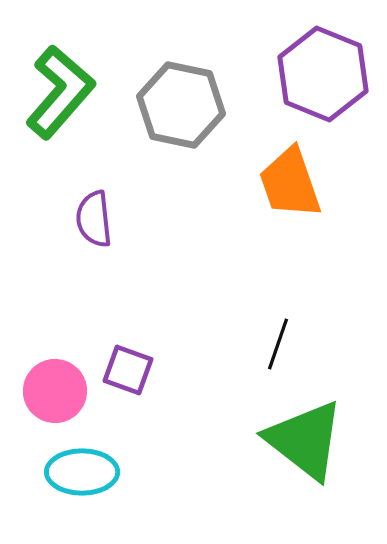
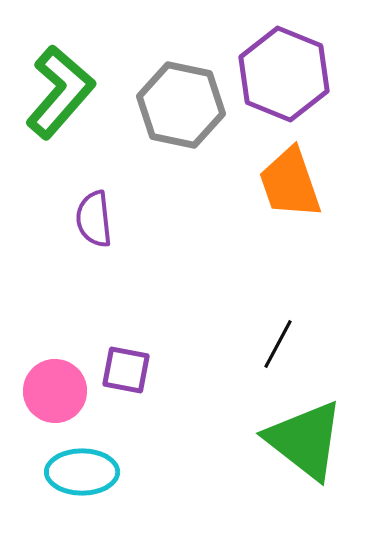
purple hexagon: moved 39 px left
black line: rotated 9 degrees clockwise
purple square: moved 2 px left; rotated 9 degrees counterclockwise
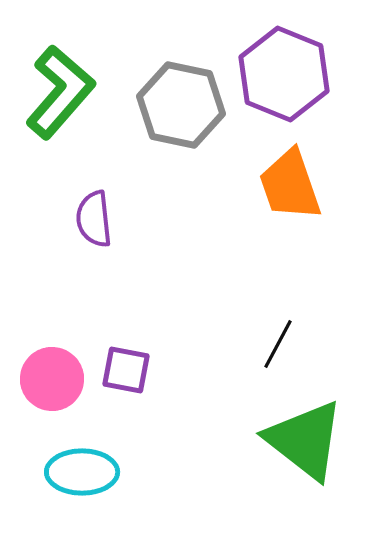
orange trapezoid: moved 2 px down
pink circle: moved 3 px left, 12 px up
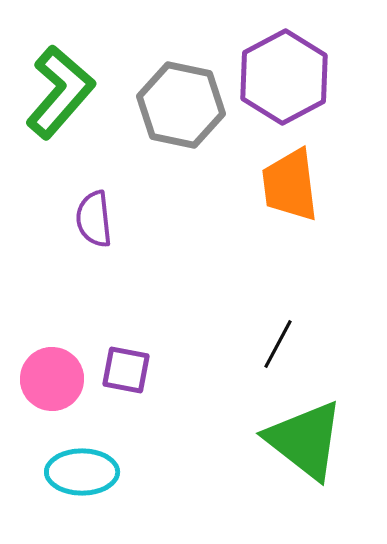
purple hexagon: moved 3 px down; rotated 10 degrees clockwise
orange trapezoid: rotated 12 degrees clockwise
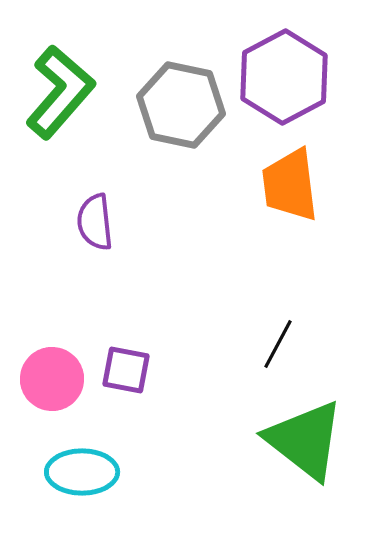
purple semicircle: moved 1 px right, 3 px down
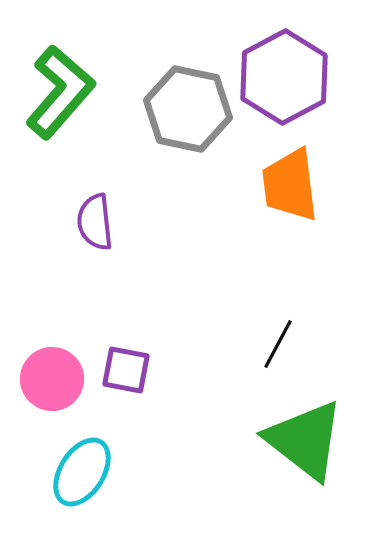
gray hexagon: moved 7 px right, 4 px down
cyan ellipse: rotated 58 degrees counterclockwise
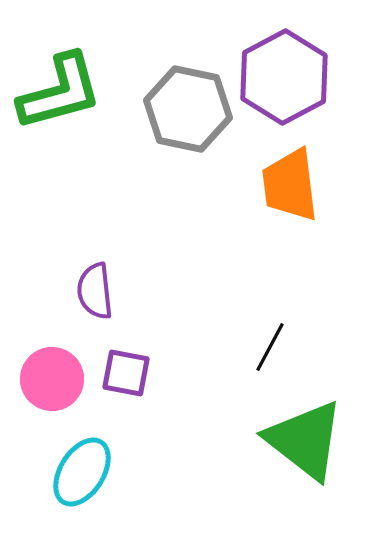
green L-shape: rotated 34 degrees clockwise
purple semicircle: moved 69 px down
black line: moved 8 px left, 3 px down
purple square: moved 3 px down
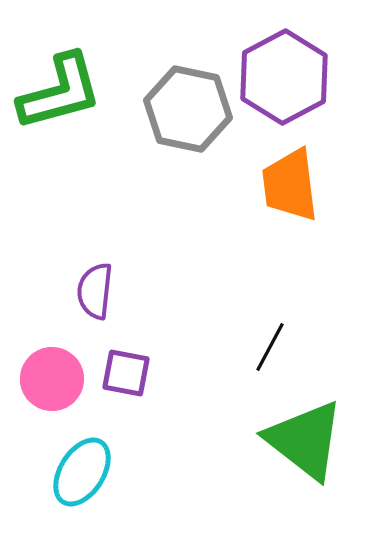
purple semicircle: rotated 12 degrees clockwise
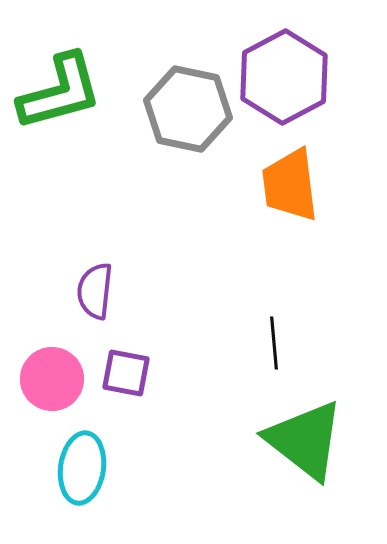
black line: moved 4 px right, 4 px up; rotated 33 degrees counterclockwise
cyan ellipse: moved 4 px up; rotated 24 degrees counterclockwise
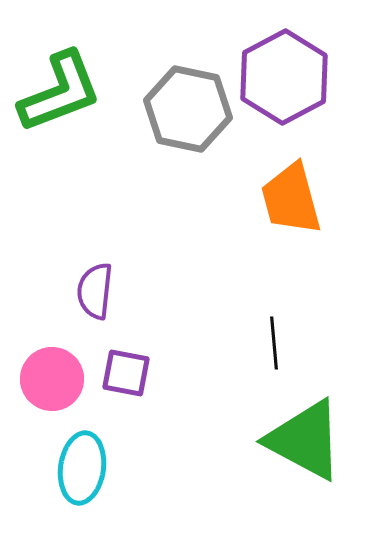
green L-shape: rotated 6 degrees counterclockwise
orange trapezoid: moved 1 px right, 14 px down; rotated 8 degrees counterclockwise
green triangle: rotated 10 degrees counterclockwise
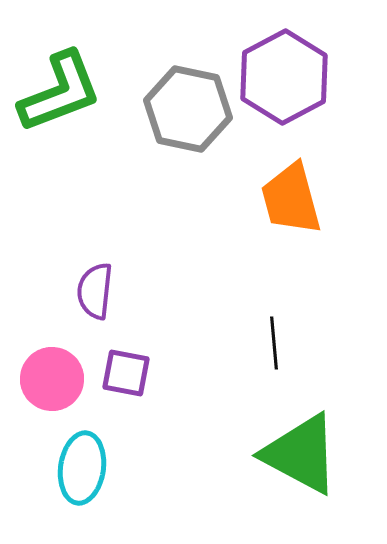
green triangle: moved 4 px left, 14 px down
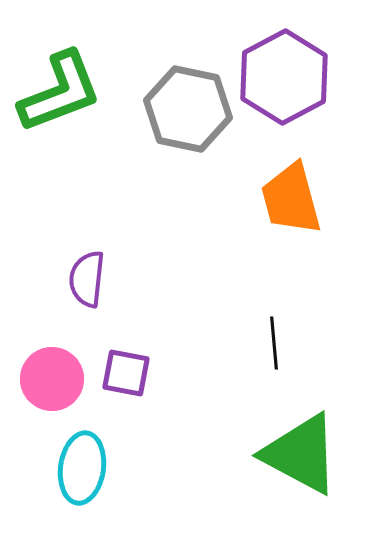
purple semicircle: moved 8 px left, 12 px up
